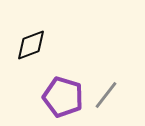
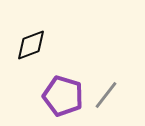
purple pentagon: moved 1 px up
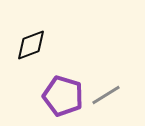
gray line: rotated 20 degrees clockwise
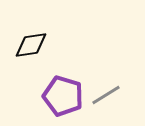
black diamond: rotated 12 degrees clockwise
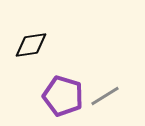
gray line: moved 1 px left, 1 px down
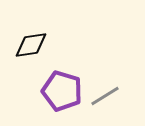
purple pentagon: moved 1 px left, 5 px up
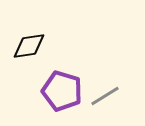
black diamond: moved 2 px left, 1 px down
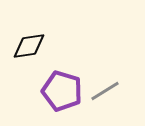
gray line: moved 5 px up
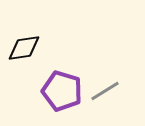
black diamond: moved 5 px left, 2 px down
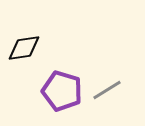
gray line: moved 2 px right, 1 px up
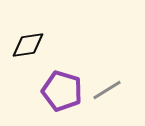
black diamond: moved 4 px right, 3 px up
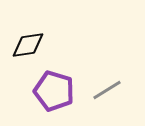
purple pentagon: moved 8 px left
